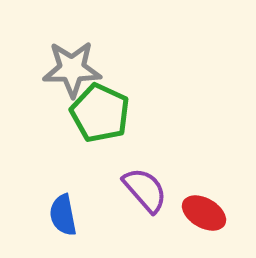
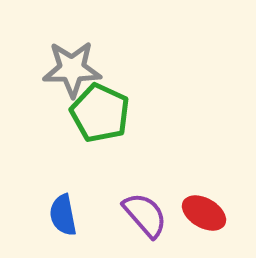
purple semicircle: moved 25 px down
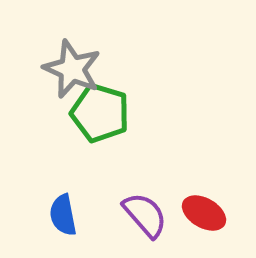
gray star: rotated 24 degrees clockwise
green pentagon: rotated 8 degrees counterclockwise
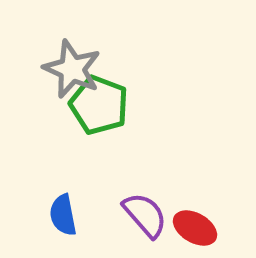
green pentagon: moved 1 px left, 8 px up; rotated 4 degrees clockwise
red ellipse: moved 9 px left, 15 px down
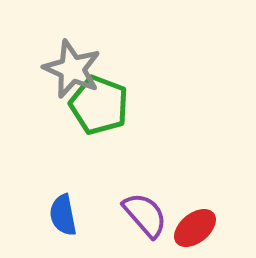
red ellipse: rotated 69 degrees counterclockwise
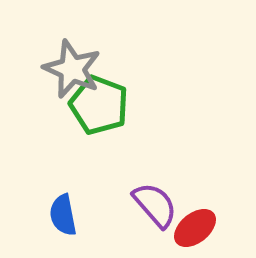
purple semicircle: moved 10 px right, 10 px up
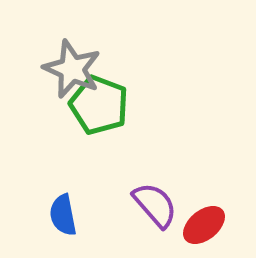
red ellipse: moved 9 px right, 3 px up
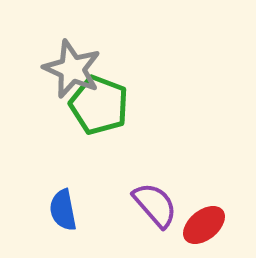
blue semicircle: moved 5 px up
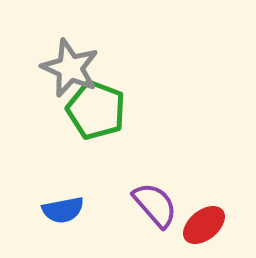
gray star: moved 2 px left, 1 px up
green pentagon: moved 3 px left, 5 px down
blue semicircle: rotated 90 degrees counterclockwise
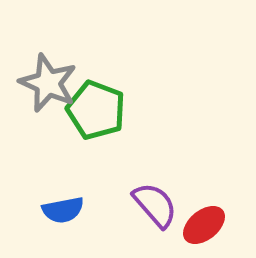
gray star: moved 22 px left, 15 px down
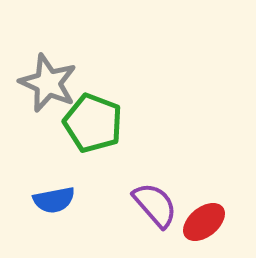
green pentagon: moved 3 px left, 13 px down
blue semicircle: moved 9 px left, 10 px up
red ellipse: moved 3 px up
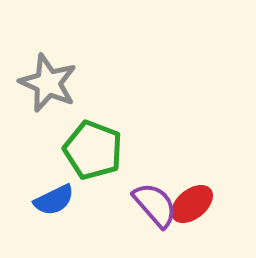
green pentagon: moved 27 px down
blue semicircle: rotated 15 degrees counterclockwise
red ellipse: moved 12 px left, 18 px up
